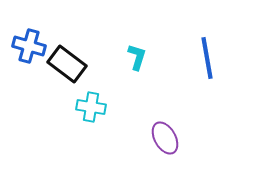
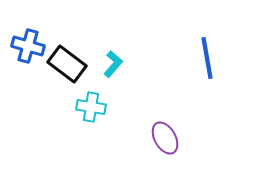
blue cross: moved 1 px left
cyan L-shape: moved 24 px left, 7 px down; rotated 24 degrees clockwise
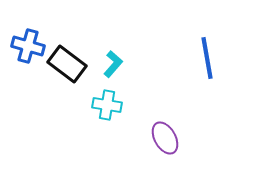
cyan cross: moved 16 px right, 2 px up
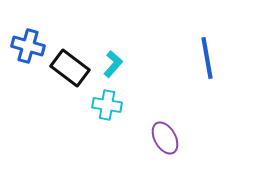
black rectangle: moved 3 px right, 4 px down
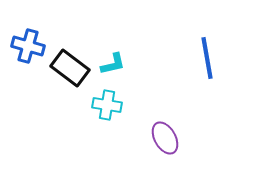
cyan L-shape: rotated 36 degrees clockwise
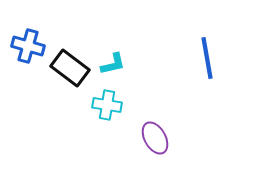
purple ellipse: moved 10 px left
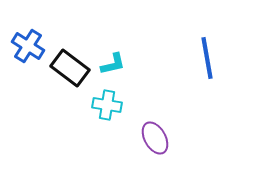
blue cross: rotated 16 degrees clockwise
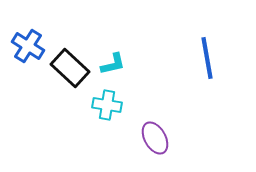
black rectangle: rotated 6 degrees clockwise
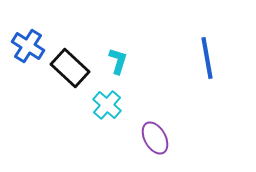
cyan L-shape: moved 5 px right, 3 px up; rotated 60 degrees counterclockwise
cyan cross: rotated 32 degrees clockwise
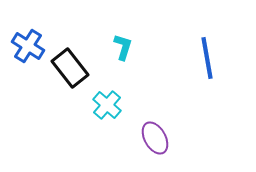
cyan L-shape: moved 5 px right, 14 px up
black rectangle: rotated 9 degrees clockwise
